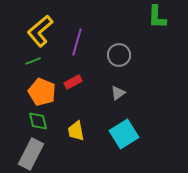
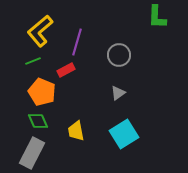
red rectangle: moved 7 px left, 12 px up
green diamond: rotated 10 degrees counterclockwise
gray rectangle: moved 1 px right, 1 px up
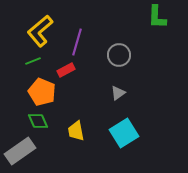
cyan square: moved 1 px up
gray rectangle: moved 12 px left, 2 px up; rotated 28 degrees clockwise
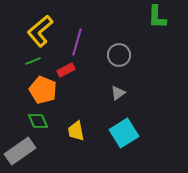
orange pentagon: moved 1 px right, 2 px up
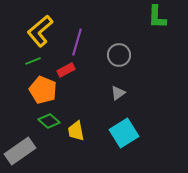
green diamond: moved 11 px right; rotated 25 degrees counterclockwise
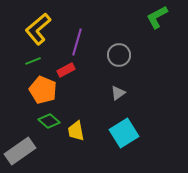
green L-shape: rotated 60 degrees clockwise
yellow L-shape: moved 2 px left, 2 px up
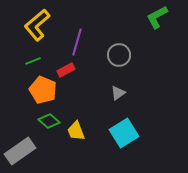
yellow L-shape: moved 1 px left, 4 px up
yellow trapezoid: rotated 10 degrees counterclockwise
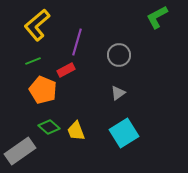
green diamond: moved 6 px down
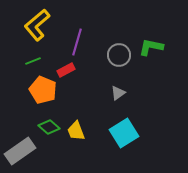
green L-shape: moved 6 px left, 30 px down; rotated 40 degrees clockwise
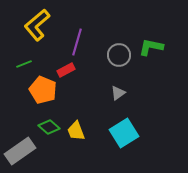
green line: moved 9 px left, 3 px down
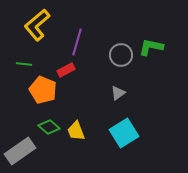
gray circle: moved 2 px right
green line: rotated 28 degrees clockwise
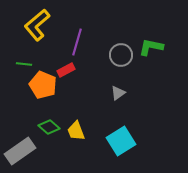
orange pentagon: moved 5 px up
cyan square: moved 3 px left, 8 px down
